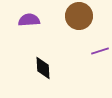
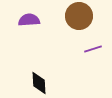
purple line: moved 7 px left, 2 px up
black diamond: moved 4 px left, 15 px down
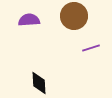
brown circle: moved 5 px left
purple line: moved 2 px left, 1 px up
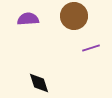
purple semicircle: moved 1 px left, 1 px up
black diamond: rotated 15 degrees counterclockwise
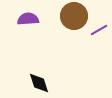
purple line: moved 8 px right, 18 px up; rotated 12 degrees counterclockwise
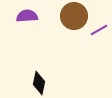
purple semicircle: moved 1 px left, 3 px up
black diamond: rotated 30 degrees clockwise
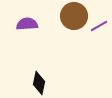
purple semicircle: moved 8 px down
purple line: moved 4 px up
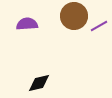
black diamond: rotated 65 degrees clockwise
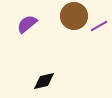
purple semicircle: rotated 35 degrees counterclockwise
black diamond: moved 5 px right, 2 px up
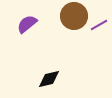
purple line: moved 1 px up
black diamond: moved 5 px right, 2 px up
